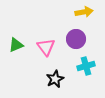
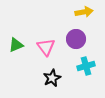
black star: moved 3 px left, 1 px up
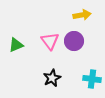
yellow arrow: moved 2 px left, 3 px down
purple circle: moved 2 px left, 2 px down
pink triangle: moved 4 px right, 6 px up
cyan cross: moved 6 px right, 13 px down; rotated 24 degrees clockwise
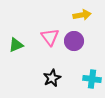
pink triangle: moved 4 px up
